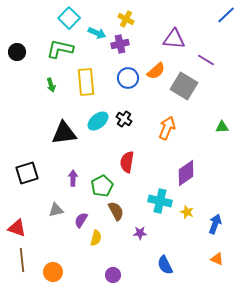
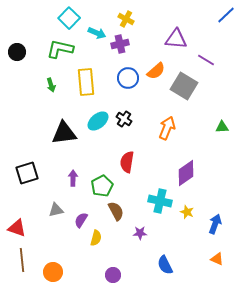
purple triangle: moved 2 px right
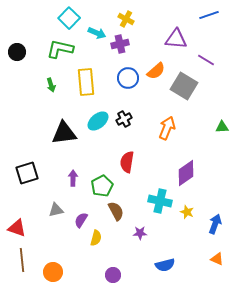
blue line: moved 17 px left; rotated 24 degrees clockwise
black cross: rotated 28 degrees clockwise
blue semicircle: rotated 78 degrees counterclockwise
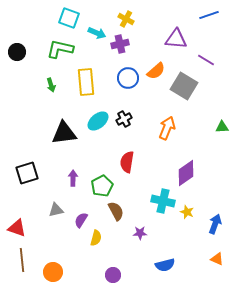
cyan square: rotated 25 degrees counterclockwise
cyan cross: moved 3 px right
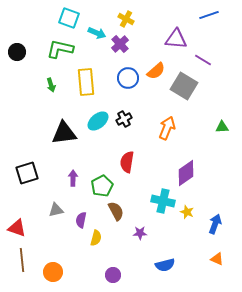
purple cross: rotated 30 degrees counterclockwise
purple line: moved 3 px left
purple semicircle: rotated 21 degrees counterclockwise
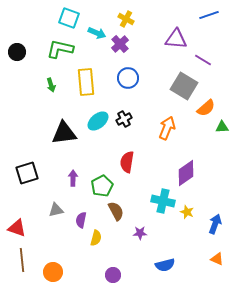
orange semicircle: moved 50 px right, 37 px down
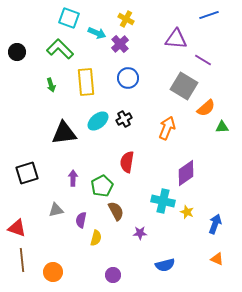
green L-shape: rotated 32 degrees clockwise
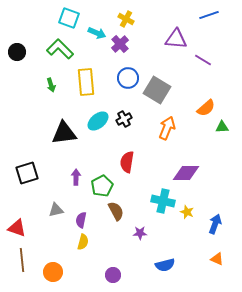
gray square: moved 27 px left, 4 px down
purple diamond: rotated 36 degrees clockwise
purple arrow: moved 3 px right, 1 px up
yellow semicircle: moved 13 px left, 4 px down
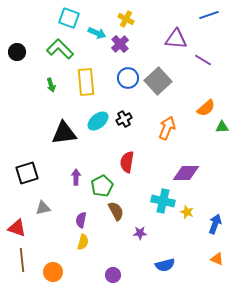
gray square: moved 1 px right, 9 px up; rotated 16 degrees clockwise
gray triangle: moved 13 px left, 2 px up
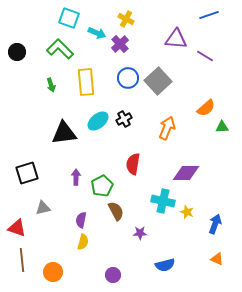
purple line: moved 2 px right, 4 px up
red semicircle: moved 6 px right, 2 px down
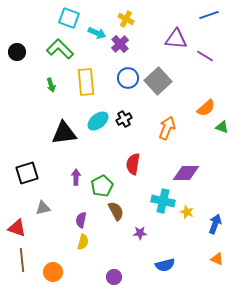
green triangle: rotated 24 degrees clockwise
purple circle: moved 1 px right, 2 px down
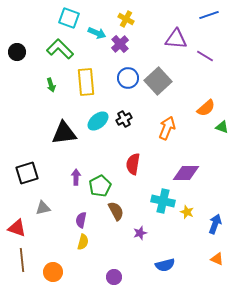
green pentagon: moved 2 px left
purple star: rotated 16 degrees counterclockwise
